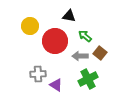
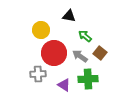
yellow circle: moved 11 px right, 4 px down
red circle: moved 1 px left, 12 px down
gray arrow: rotated 35 degrees clockwise
green cross: rotated 24 degrees clockwise
purple triangle: moved 8 px right
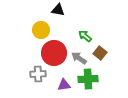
black triangle: moved 11 px left, 6 px up
gray arrow: moved 1 px left, 2 px down
purple triangle: rotated 40 degrees counterclockwise
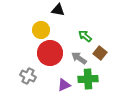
red circle: moved 4 px left
gray cross: moved 10 px left, 2 px down; rotated 28 degrees clockwise
purple triangle: rotated 16 degrees counterclockwise
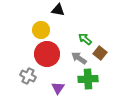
green arrow: moved 3 px down
red circle: moved 3 px left, 1 px down
purple triangle: moved 6 px left, 3 px down; rotated 32 degrees counterclockwise
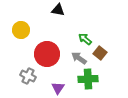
yellow circle: moved 20 px left
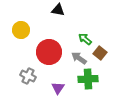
red circle: moved 2 px right, 2 px up
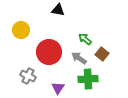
brown square: moved 2 px right, 1 px down
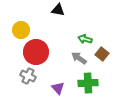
green arrow: rotated 24 degrees counterclockwise
red circle: moved 13 px left
green cross: moved 4 px down
purple triangle: rotated 16 degrees counterclockwise
